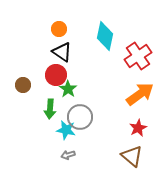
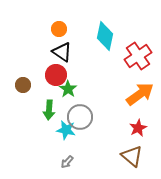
green arrow: moved 1 px left, 1 px down
gray arrow: moved 1 px left, 7 px down; rotated 32 degrees counterclockwise
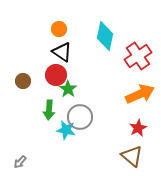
brown circle: moved 4 px up
orange arrow: rotated 12 degrees clockwise
gray arrow: moved 47 px left
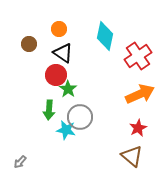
black triangle: moved 1 px right, 1 px down
brown circle: moved 6 px right, 37 px up
